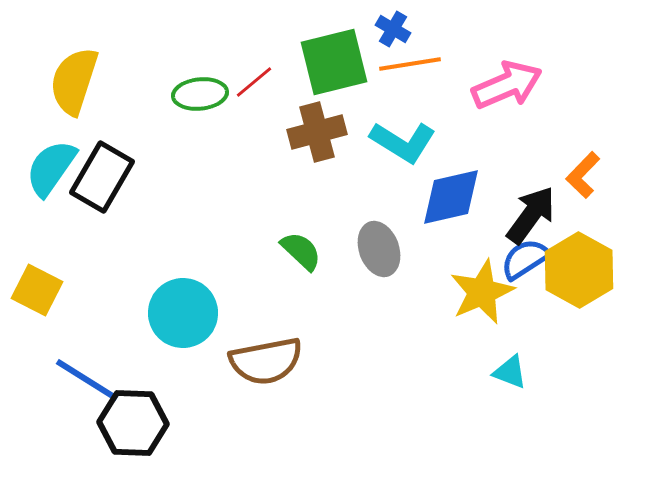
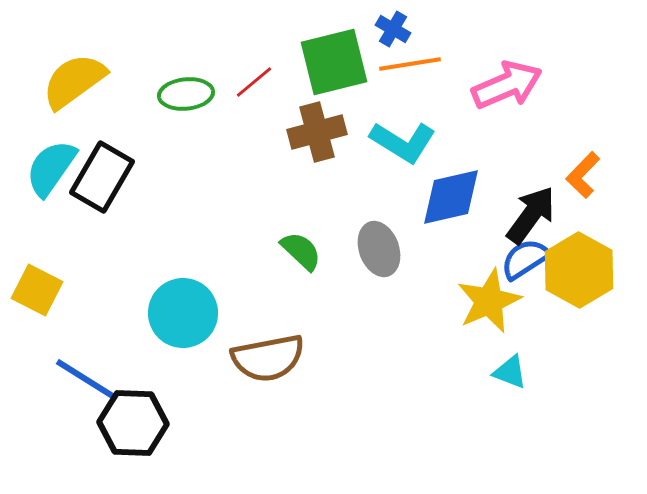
yellow semicircle: rotated 36 degrees clockwise
green ellipse: moved 14 px left
yellow star: moved 7 px right, 9 px down
brown semicircle: moved 2 px right, 3 px up
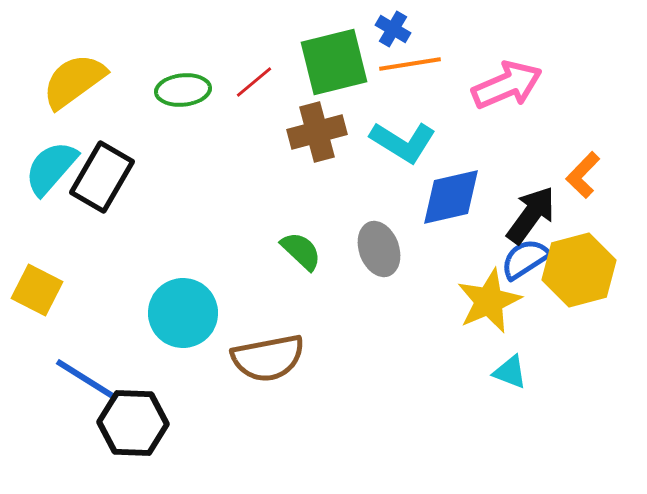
green ellipse: moved 3 px left, 4 px up
cyan semicircle: rotated 6 degrees clockwise
yellow hexagon: rotated 16 degrees clockwise
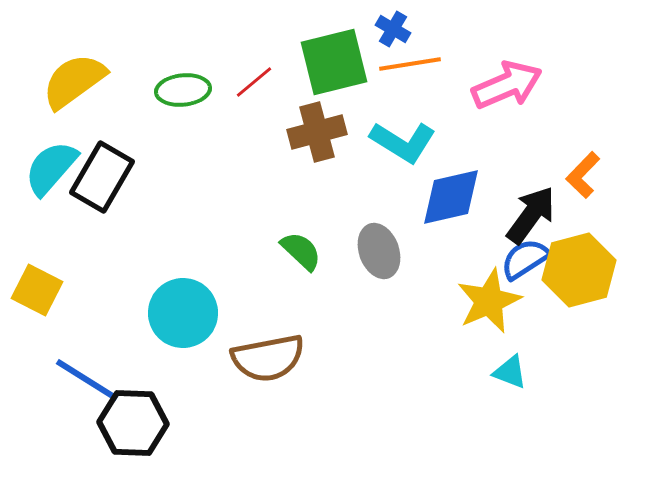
gray ellipse: moved 2 px down
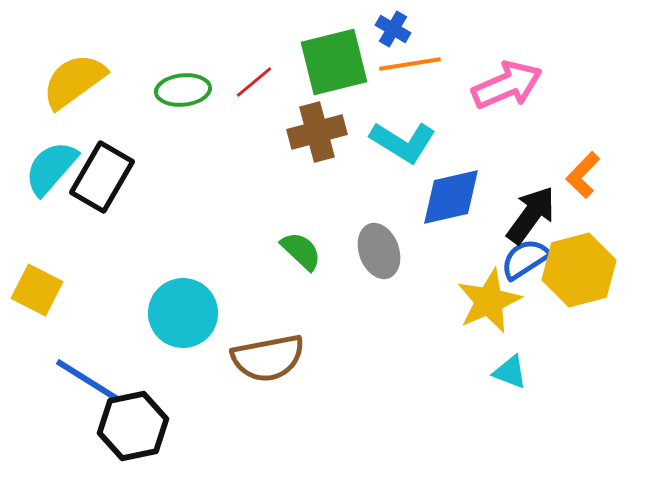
black hexagon: moved 3 px down; rotated 14 degrees counterclockwise
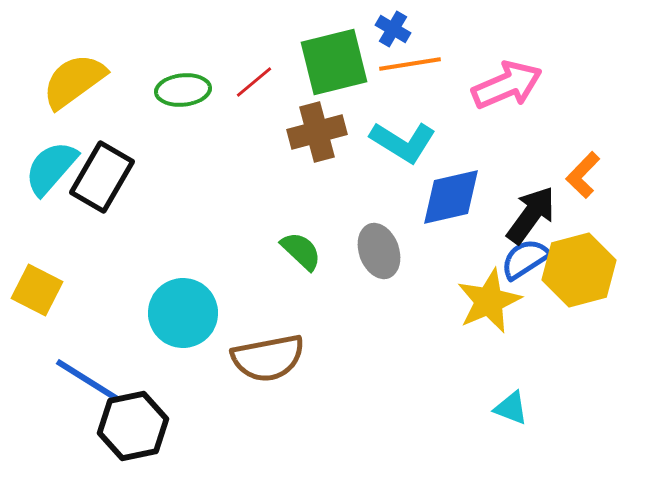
cyan triangle: moved 1 px right, 36 px down
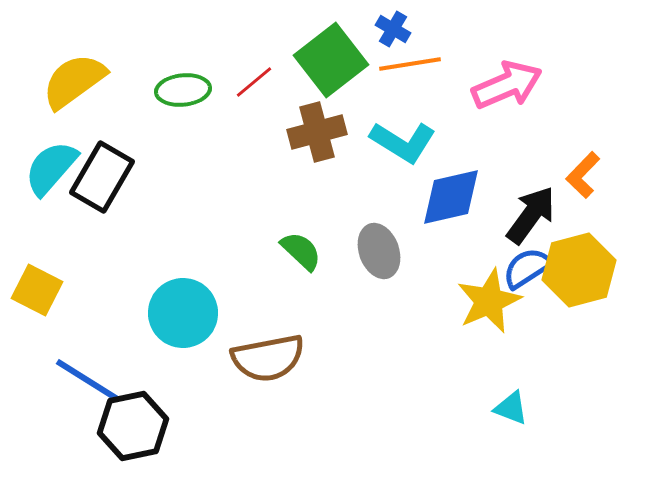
green square: moved 3 px left, 2 px up; rotated 24 degrees counterclockwise
blue semicircle: moved 2 px right, 9 px down
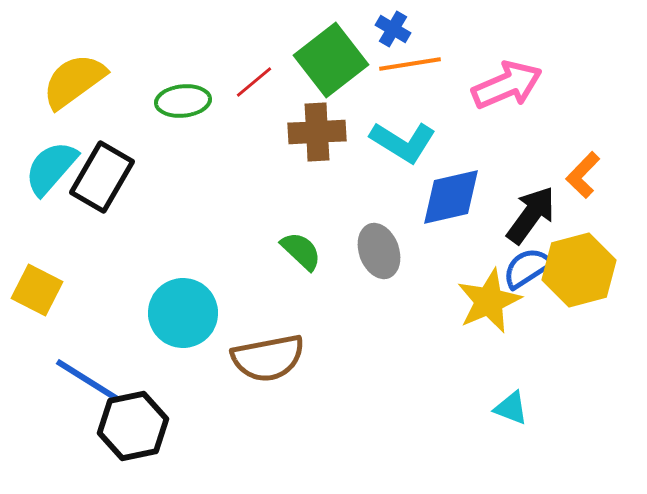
green ellipse: moved 11 px down
brown cross: rotated 12 degrees clockwise
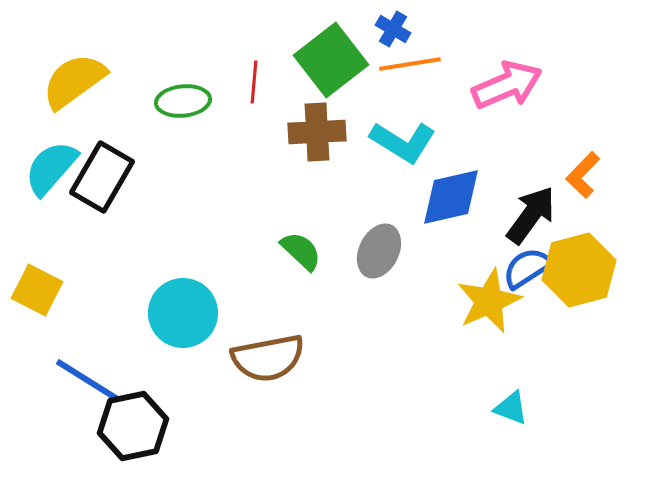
red line: rotated 45 degrees counterclockwise
gray ellipse: rotated 46 degrees clockwise
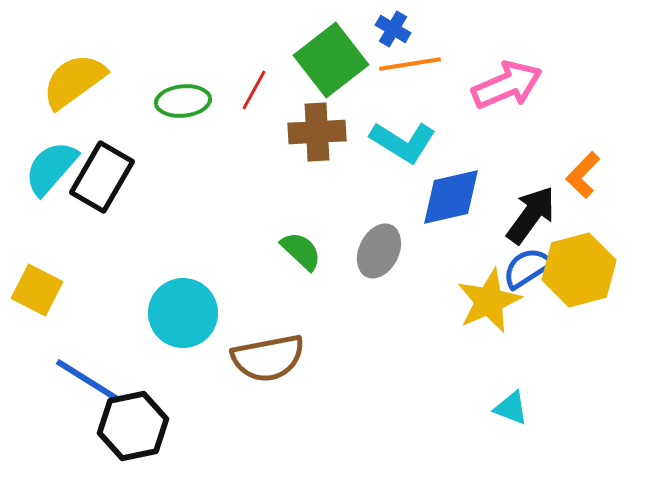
red line: moved 8 px down; rotated 24 degrees clockwise
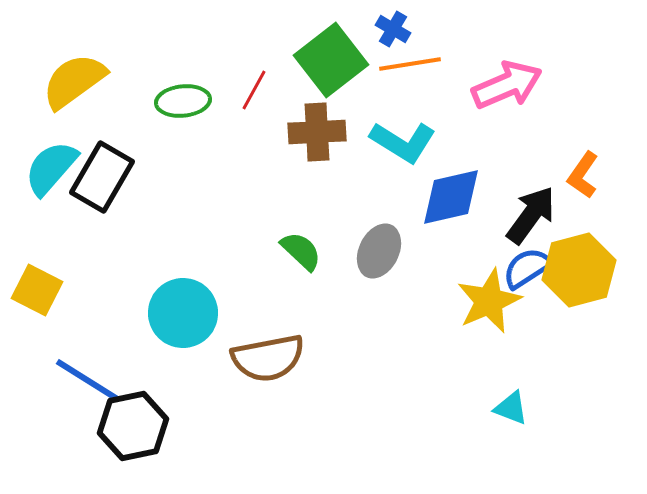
orange L-shape: rotated 9 degrees counterclockwise
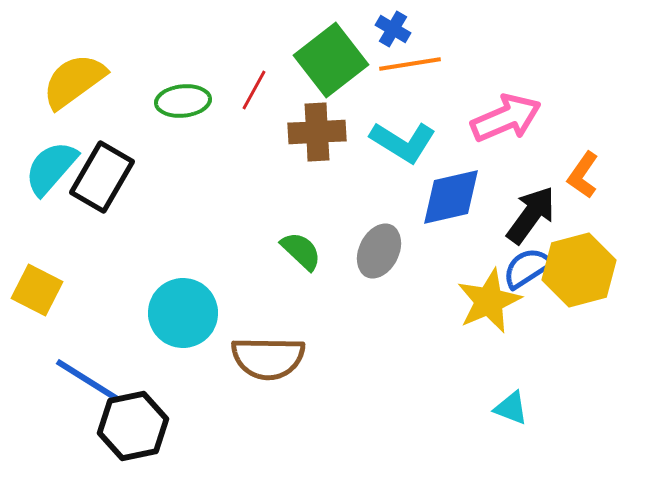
pink arrow: moved 1 px left, 33 px down
brown semicircle: rotated 12 degrees clockwise
